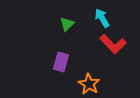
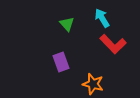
green triangle: rotated 28 degrees counterclockwise
purple rectangle: rotated 36 degrees counterclockwise
orange star: moved 4 px right; rotated 15 degrees counterclockwise
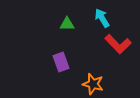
green triangle: rotated 49 degrees counterclockwise
red L-shape: moved 5 px right
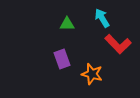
purple rectangle: moved 1 px right, 3 px up
orange star: moved 1 px left, 10 px up
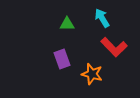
red L-shape: moved 4 px left, 3 px down
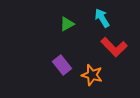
green triangle: rotated 28 degrees counterclockwise
purple rectangle: moved 6 px down; rotated 18 degrees counterclockwise
orange star: moved 1 px down
